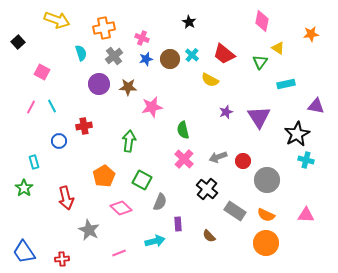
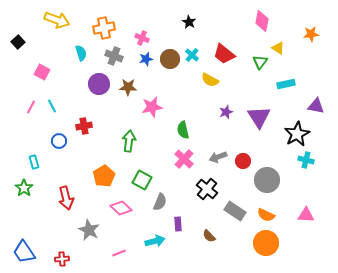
gray cross at (114, 56): rotated 30 degrees counterclockwise
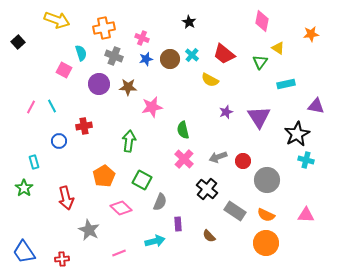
pink square at (42, 72): moved 22 px right, 2 px up
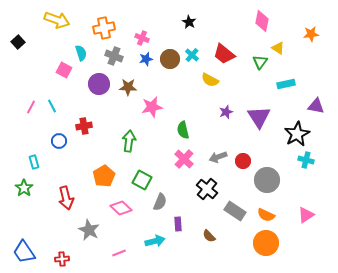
pink triangle at (306, 215): rotated 36 degrees counterclockwise
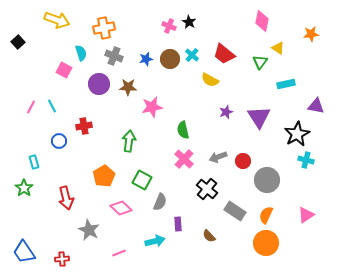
pink cross at (142, 38): moved 27 px right, 12 px up
orange semicircle at (266, 215): rotated 90 degrees clockwise
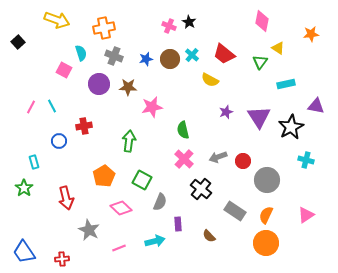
black star at (297, 134): moved 6 px left, 7 px up
black cross at (207, 189): moved 6 px left
pink line at (119, 253): moved 5 px up
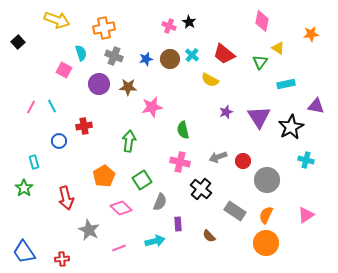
pink cross at (184, 159): moved 4 px left, 3 px down; rotated 30 degrees counterclockwise
green square at (142, 180): rotated 30 degrees clockwise
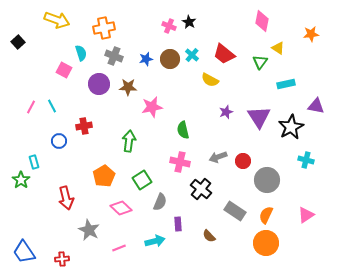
green star at (24, 188): moved 3 px left, 8 px up
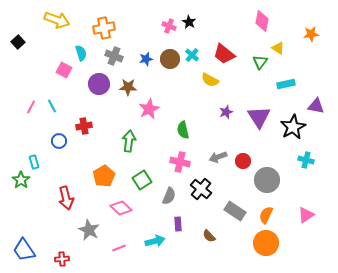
pink star at (152, 107): moved 3 px left, 2 px down; rotated 15 degrees counterclockwise
black star at (291, 127): moved 2 px right
gray semicircle at (160, 202): moved 9 px right, 6 px up
blue trapezoid at (24, 252): moved 2 px up
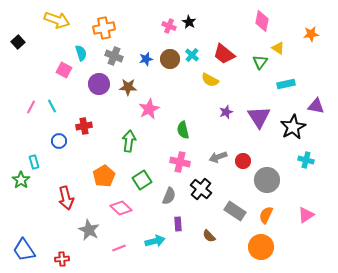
orange circle at (266, 243): moved 5 px left, 4 px down
